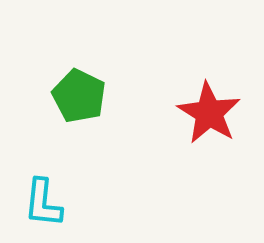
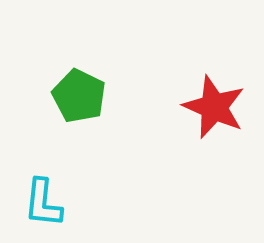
red star: moved 5 px right, 6 px up; rotated 8 degrees counterclockwise
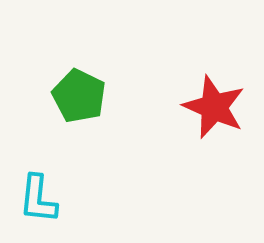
cyan L-shape: moved 5 px left, 4 px up
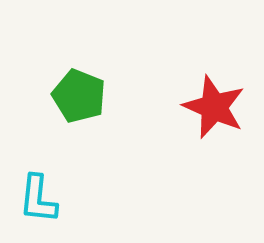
green pentagon: rotated 4 degrees counterclockwise
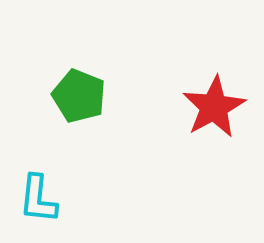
red star: rotated 20 degrees clockwise
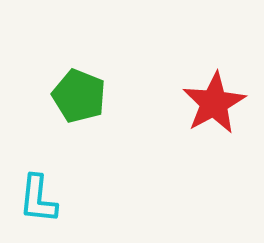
red star: moved 4 px up
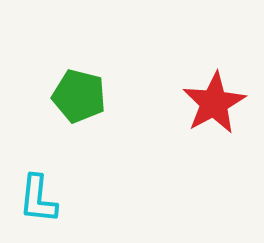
green pentagon: rotated 8 degrees counterclockwise
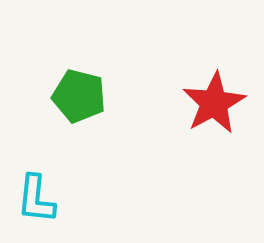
cyan L-shape: moved 2 px left
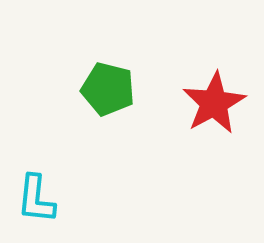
green pentagon: moved 29 px right, 7 px up
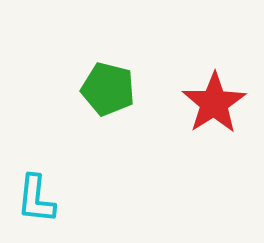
red star: rotated 4 degrees counterclockwise
